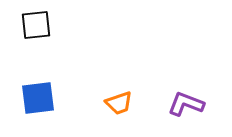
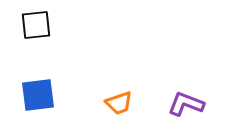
blue square: moved 3 px up
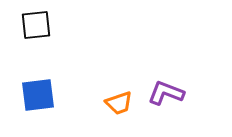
purple L-shape: moved 20 px left, 11 px up
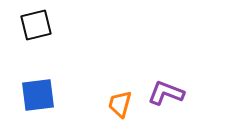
black square: rotated 8 degrees counterclockwise
orange trapezoid: moved 1 px right, 1 px down; rotated 124 degrees clockwise
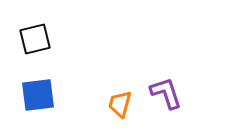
black square: moved 1 px left, 14 px down
purple L-shape: rotated 51 degrees clockwise
